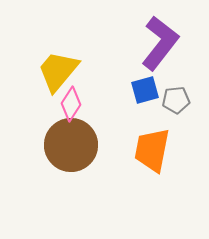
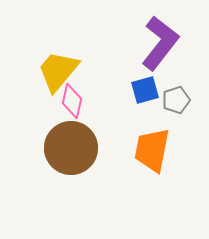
gray pentagon: rotated 12 degrees counterclockwise
pink diamond: moved 1 px right, 3 px up; rotated 20 degrees counterclockwise
brown circle: moved 3 px down
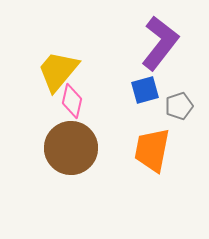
gray pentagon: moved 3 px right, 6 px down
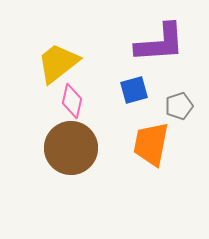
purple L-shape: rotated 48 degrees clockwise
yellow trapezoid: moved 8 px up; rotated 12 degrees clockwise
blue square: moved 11 px left
orange trapezoid: moved 1 px left, 6 px up
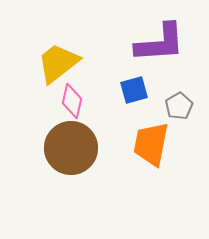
gray pentagon: rotated 12 degrees counterclockwise
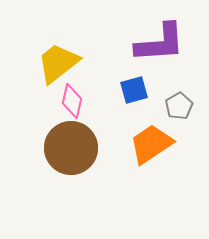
orange trapezoid: rotated 45 degrees clockwise
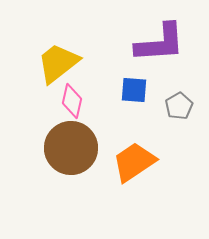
blue square: rotated 20 degrees clockwise
orange trapezoid: moved 17 px left, 18 px down
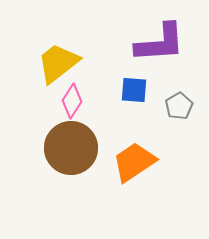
pink diamond: rotated 20 degrees clockwise
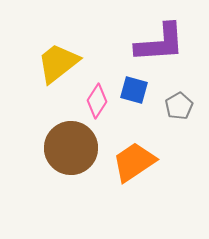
blue square: rotated 12 degrees clockwise
pink diamond: moved 25 px right
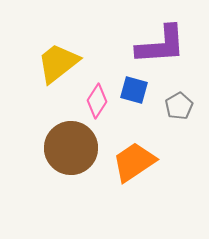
purple L-shape: moved 1 px right, 2 px down
